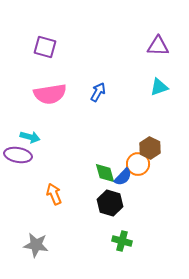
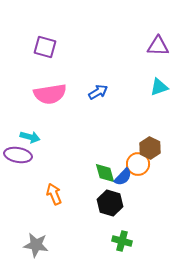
blue arrow: rotated 30 degrees clockwise
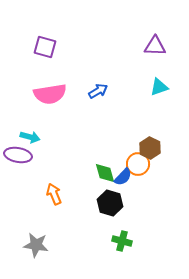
purple triangle: moved 3 px left
blue arrow: moved 1 px up
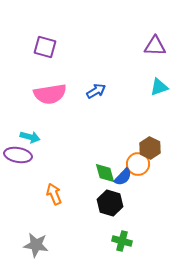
blue arrow: moved 2 px left
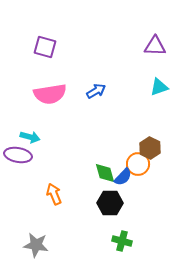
black hexagon: rotated 15 degrees counterclockwise
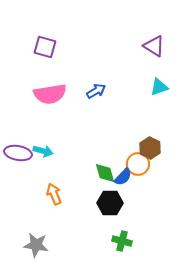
purple triangle: moved 1 px left; rotated 30 degrees clockwise
cyan arrow: moved 13 px right, 14 px down
purple ellipse: moved 2 px up
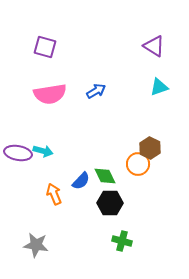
green diamond: moved 3 px down; rotated 10 degrees counterclockwise
blue semicircle: moved 42 px left, 4 px down
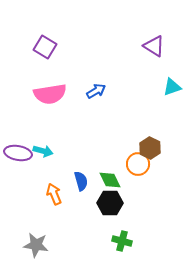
purple square: rotated 15 degrees clockwise
cyan triangle: moved 13 px right
green diamond: moved 5 px right, 4 px down
blue semicircle: rotated 60 degrees counterclockwise
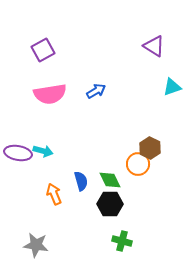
purple square: moved 2 px left, 3 px down; rotated 30 degrees clockwise
black hexagon: moved 1 px down
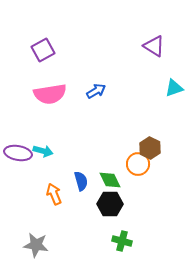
cyan triangle: moved 2 px right, 1 px down
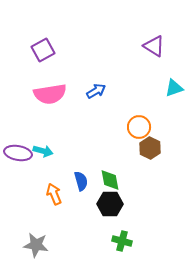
orange circle: moved 1 px right, 37 px up
green diamond: rotated 15 degrees clockwise
